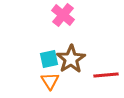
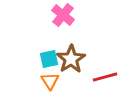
red line: moved 1 px left, 2 px down; rotated 10 degrees counterclockwise
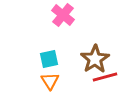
brown star: moved 24 px right
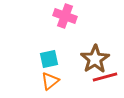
pink cross: moved 2 px right, 1 px down; rotated 20 degrees counterclockwise
orange triangle: rotated 24 degrees clockwise
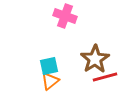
cyan square: moved 7 px down
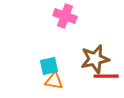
brown star: rotated 20 degrees clockwise
red line: moved 1 px right, 1 px up; rotated 15 degrees clockwise
orange triangle: moved 4 px right; rotated 48 degrees clockwise
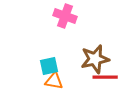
red line: moved 1 px left, 1 px down
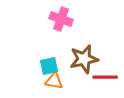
pink cross: moved 4 px left, 3 px down
brown star: moved 11 px left
